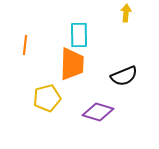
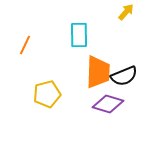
yellow arrow: moved 1 px up; rotated 36 degrees clockwise
orange line: rotated 18 degrees clockwise
orange trapezoid: moved 26 px right, 8 px down
yellow pentagon: moved 4 px up
purple diamond: moved 10 px right, 8 px up
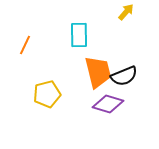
orange trapezoid: rotated 16 degrees counterclockwise
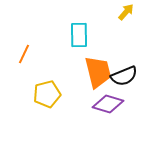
orange line: moved 1 px left, 9 px down
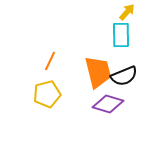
yellow arrow: moved 1 px right
cyan rectangle: moved 42 px right
orange line: moved 26 px right, 7 px down
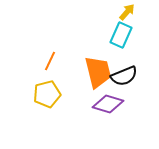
cyan rectangle: rotated 25 degrees clockwise
